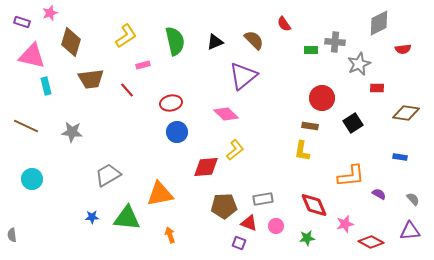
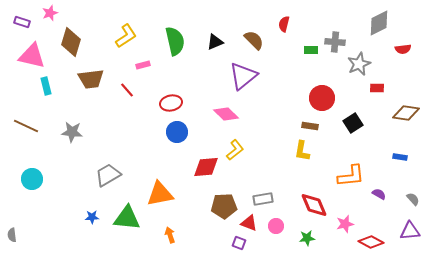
red semicircle at (284, 24): rotated 49 degrees clockwise
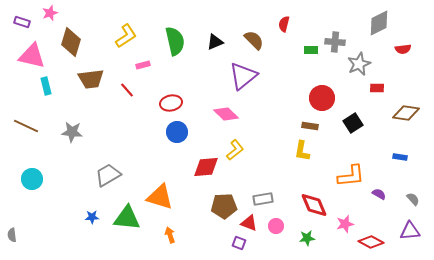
orange triangle at (160, 194): moved 3 px down; rotated 28 degrees clockwise
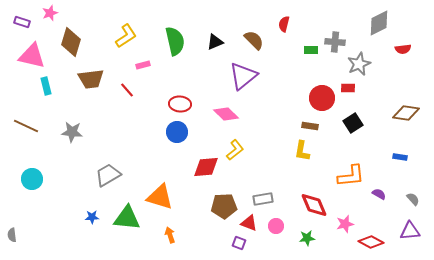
red rectangle at (377, 88): moved 29 px left
red ellipse at (171, 103): moved 9 px right, 1 px down; rotated 15 degrees clockwise
